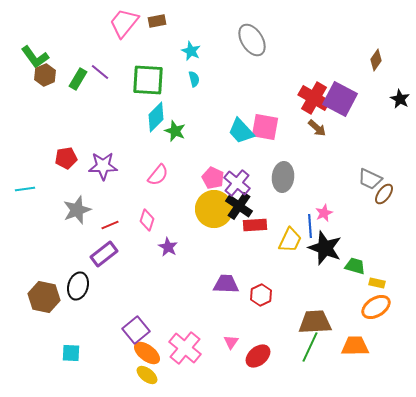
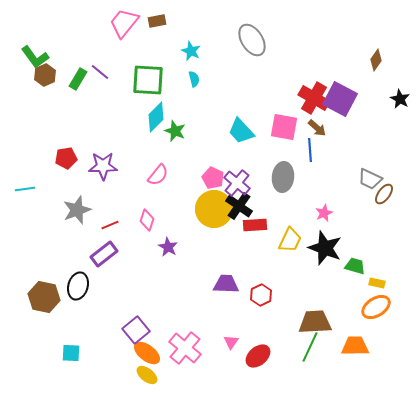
pink square at (265, 127): moved 19 px right
blue line at (310, 226): moved 76 px up
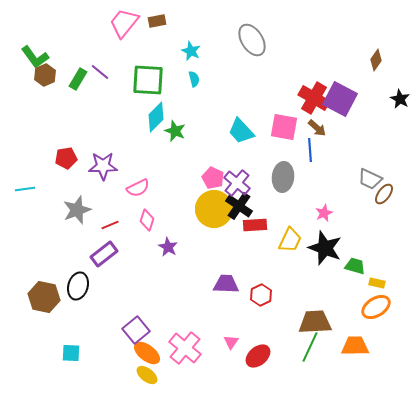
pink semicircle at (158, 175): moved 20 px left, 13 px down; rotated 25 degrees clockwise
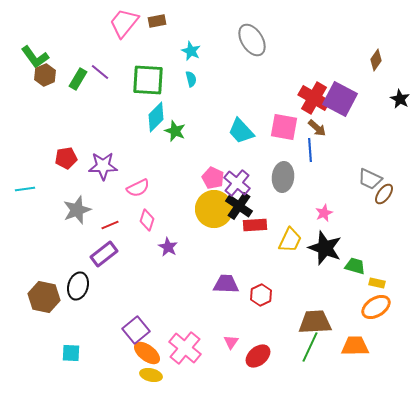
cyan semicircle at (194, 79): moved 3 px left
yellow ellipse at (147, 375): moved 4 px right; rotated 25 degrees counterclockwise
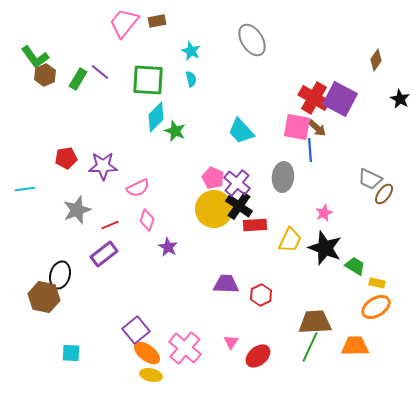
pink square at (284, 127): moved 13 px right
green trapezoid at (355, 266): rotated 15 degrees clockwise
black ellipse at (78, 286): moved 18 px left, 11 px up
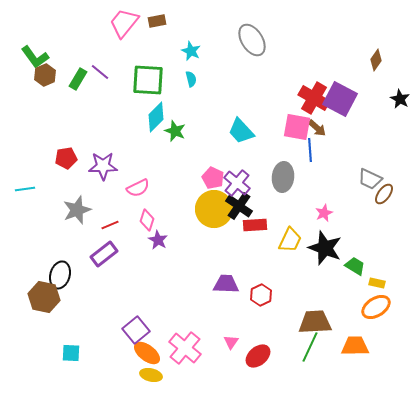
purple star at (168, 247): moved 10 px left, 7 px up
